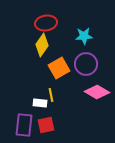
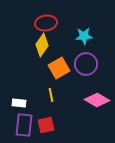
pink diamond: moved 8 px down
white rectangle: moved 21 px left
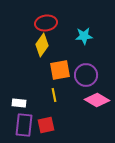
purple circle: moved 11 px down
orange square: moved 1 px right, 2 px down; rotated 20 degrees clockwise
yellow line: moved 3 px right
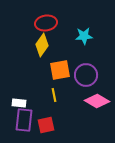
pink diamond: moved 1 px down
purple rectangle: moved 5 px up
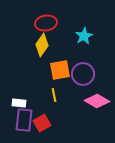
cyan star: rotated 24 degrees counterclockwise
purple circle: moved 3 px left, 1 px up
red square: moved 4 px left, 2 px up; rotated 18 degrees counterclockwise
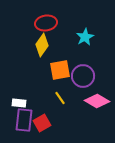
cyan star: moved 1 px right, 1 px down
purple circle: moved 2 px down
yellow line: moved 6 px right, 3 px down; rotated 24 degrees counterclockwise
